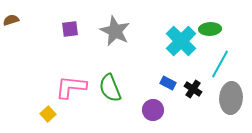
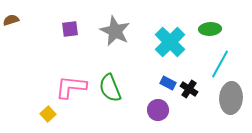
cyan cross: moved 11 px left, 1 px down
black cross: moved 4 px left
purple circle: moved 5 px right
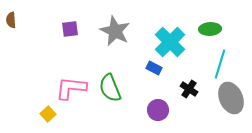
brown semicircle: rotated 77 degrees counterclockwise
cyan line: rotated 12 degrees counterclockwise
blue rectangle: moved 14 px left, 15 px up
pink L-shape: moved 1 px down
gray ellipse: rotated 28 degrees counterclockwise
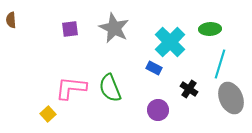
gray star: moved 1 px left, 3 px up
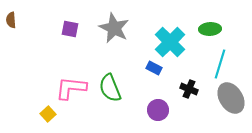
purple square: rotated 18 degrees clockwise
black cross: rotated 12 degrees counterclockwise
gray ellipse: rotated 8 degrees counterclockwise
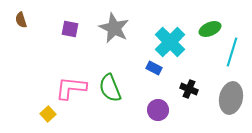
brown semicircle: moved 10 px right; rotated 14 degrees counterclockwise
green ellipse: rotated 20 degrees counterclockwise
cyan line: moved 12 px right, 12 px up
gray ellipse: rotated 44 degrees clockwise
